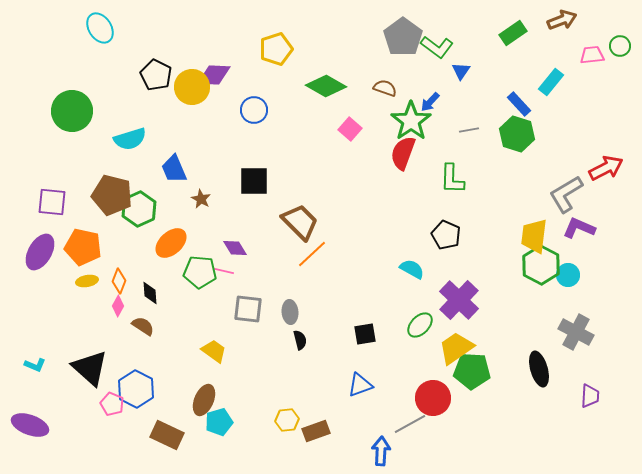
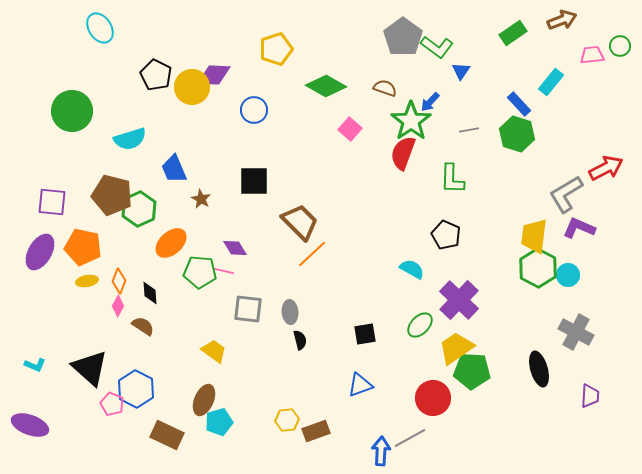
green hexagon at (541, 265): moved 3 px left, 3 px down
gray line at (410, 424): moved 14 px down
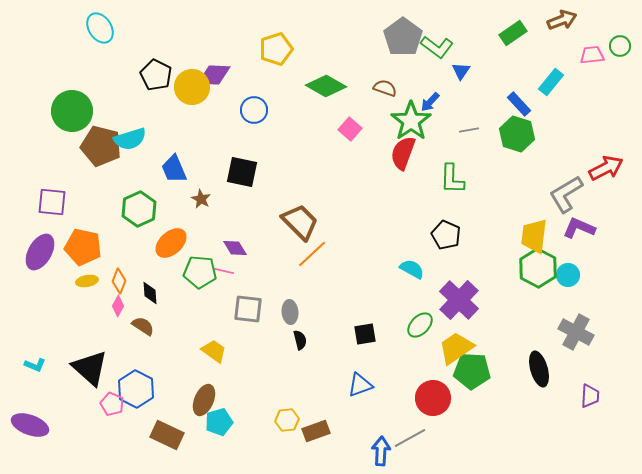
black square at (254, 181): moved 12 px left, 9 px up; rotated 12 degrees clockwise
brown pentagon at (112, 195): moved 11 px left, 49 px up
